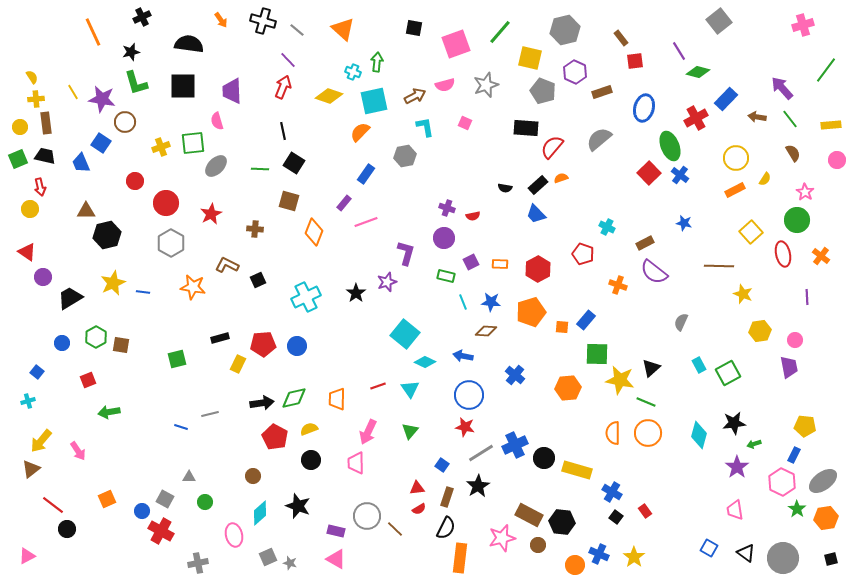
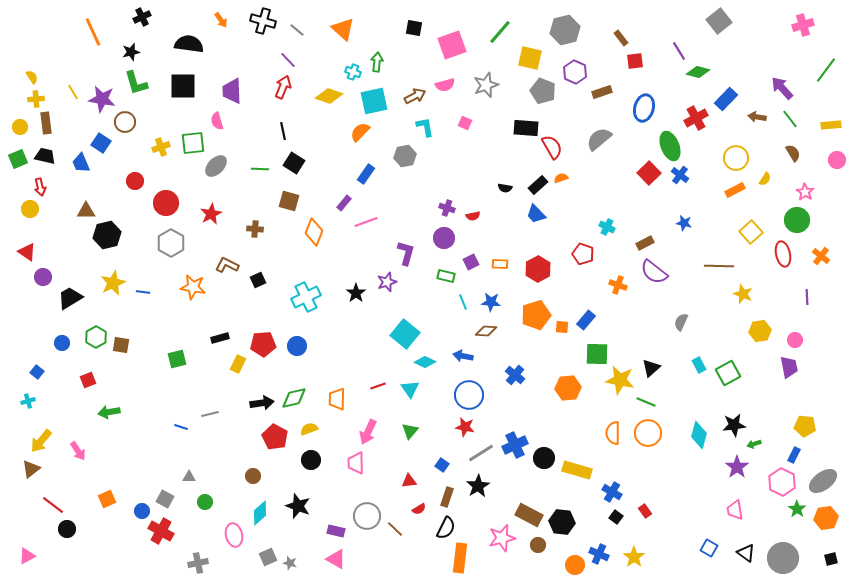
pink square at (456, 44): moved 4 px left, 1 px down
red semicircle at (552, 147): rotated 110 degrees clockwise
orange pentagon at (531, 312): moved 5 px right, 3 px down
black star at (734, 423): moved 2 px down
red triangle at (417, 488): moved 8 px left, 7 px up
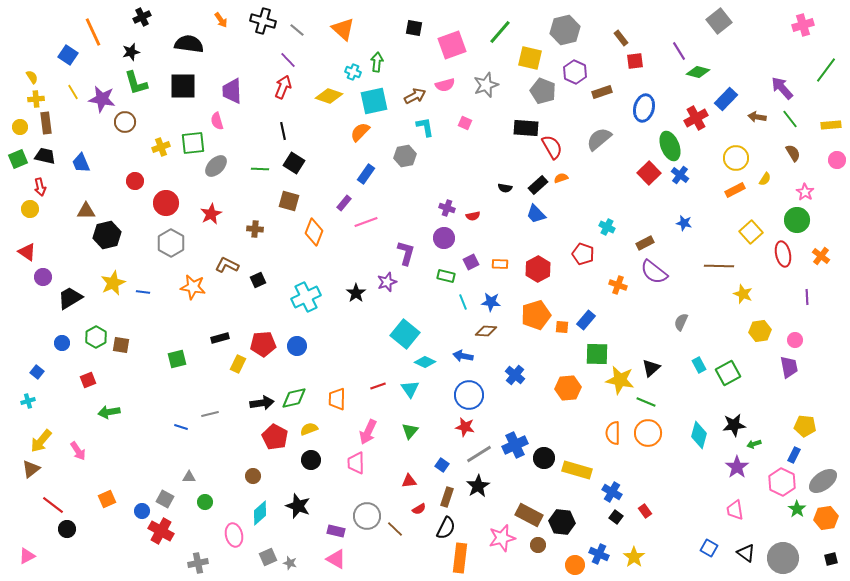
blue square at (101, 143): moved 33 px left, 88 px up
gray line at (481, 453): moved 2 px left, 1 px down
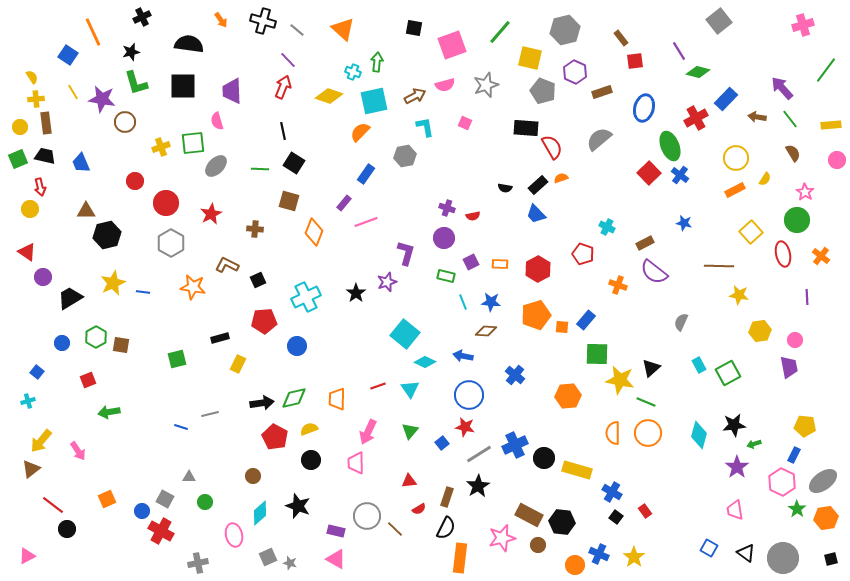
yellow star at (743, 294): moved 4 px left, 1 px down; rotated 12 degrees counterclockwise
red pentagon at (263, 344): moved 1 px right, 23 px up
orange hexagon at (568, 388): moved 8 px down
blue square at (442, 465): moved 22 px up; rotated 16 degrees clockwise
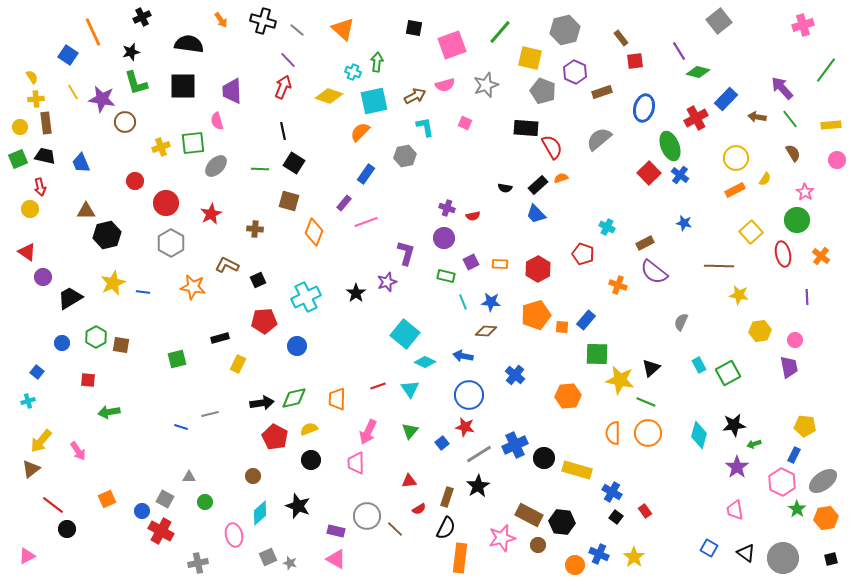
red square at (88, 380): rotated 28 degrees clockwise
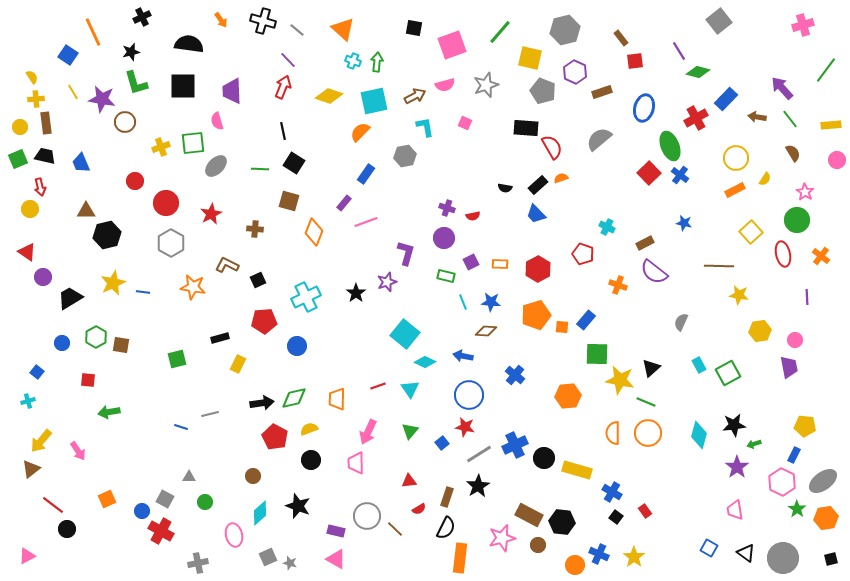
cyan cross at (353, 72): moved 11 px up
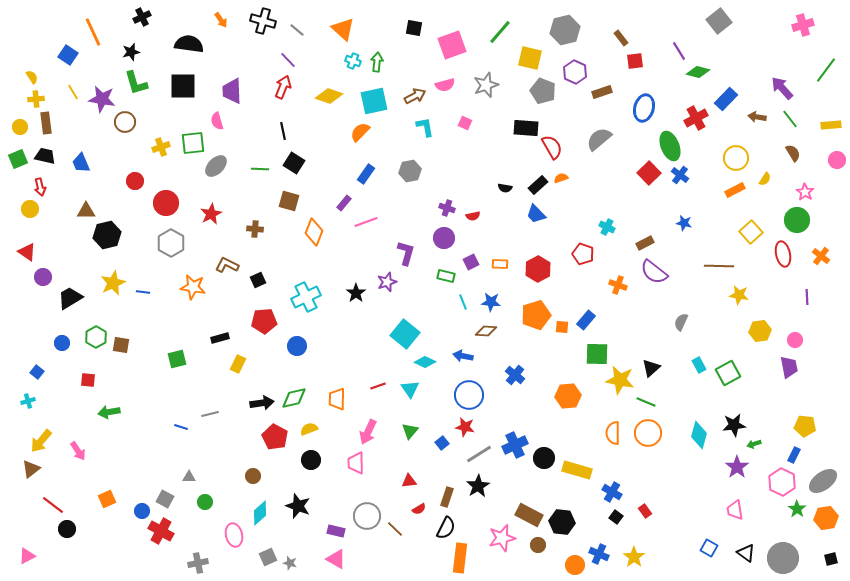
gray hexagon at (405, 156): moved 5 px right, 15 px down
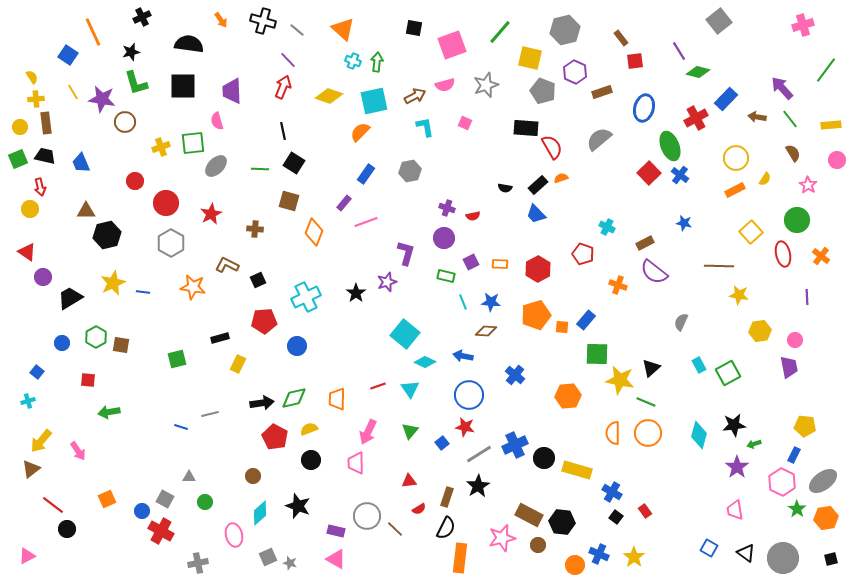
pink star at (805, 192): moved 3 px right, 7 px up
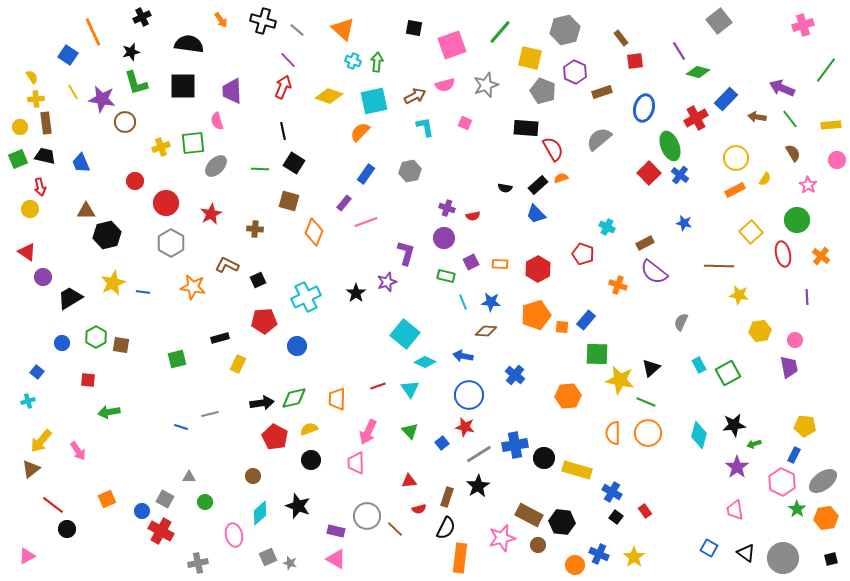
purple arrow at (782, 88): rotated 25 degrees counterclockwise
red semicircle at (552, 147): moved 1 px right, 2 px down
green triangle at (410, 431): rotated 24 degrees counterclockwise
blue cross at (515, 445): rotated 15 degrees clockwise
red semicircle at (419, 509): rotated 16 degrees clockwise
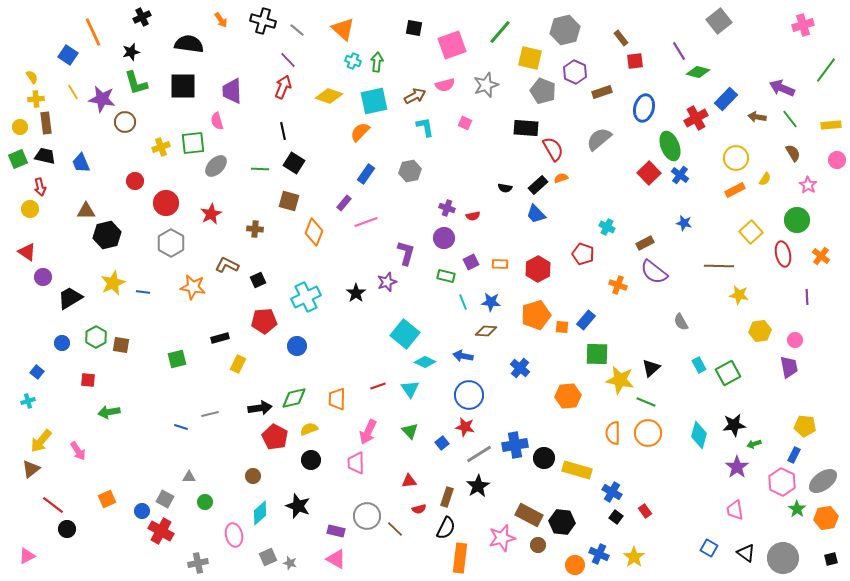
gray semicircle at (681, 322): rotated 54 degrees counterclockwise
blue cross at (515, 375): moved 5 px right, 7 px up
black arrow at (262, 403): moved 2 px left, 5 px down
